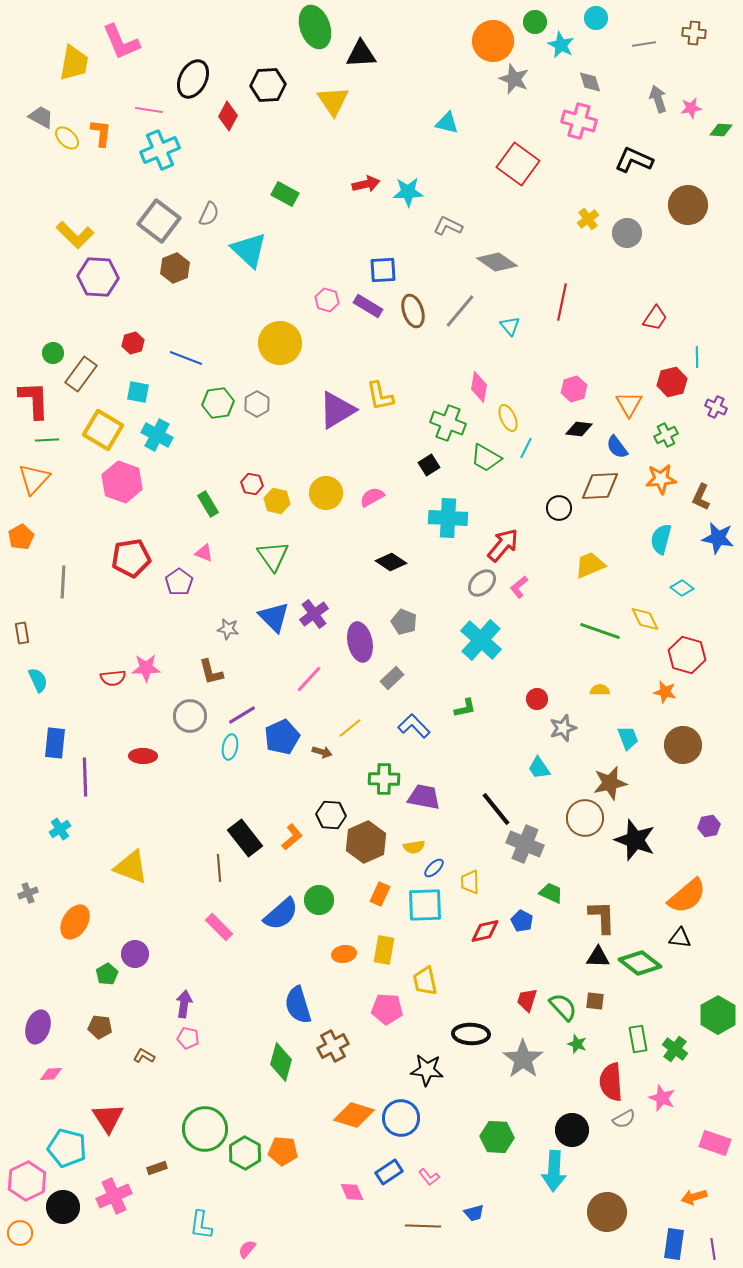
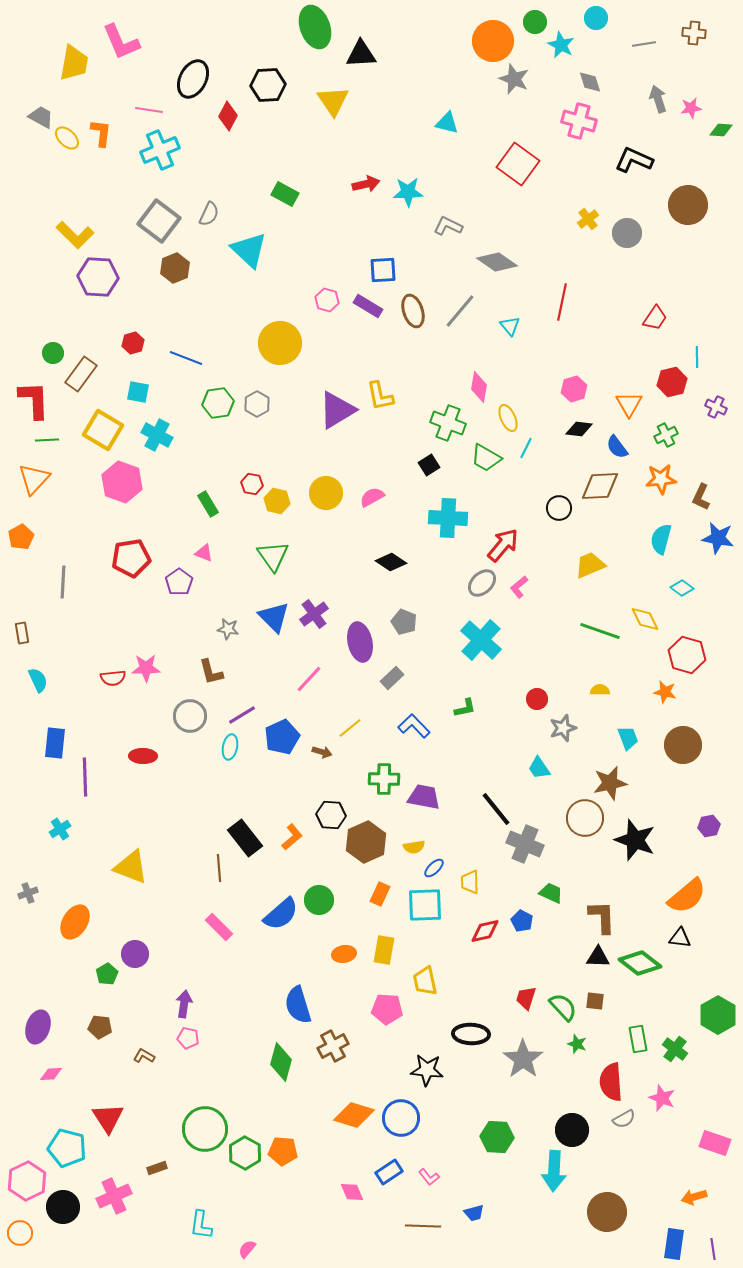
red trapezoid at (527, 1000): moved 1 px left, 2 px up
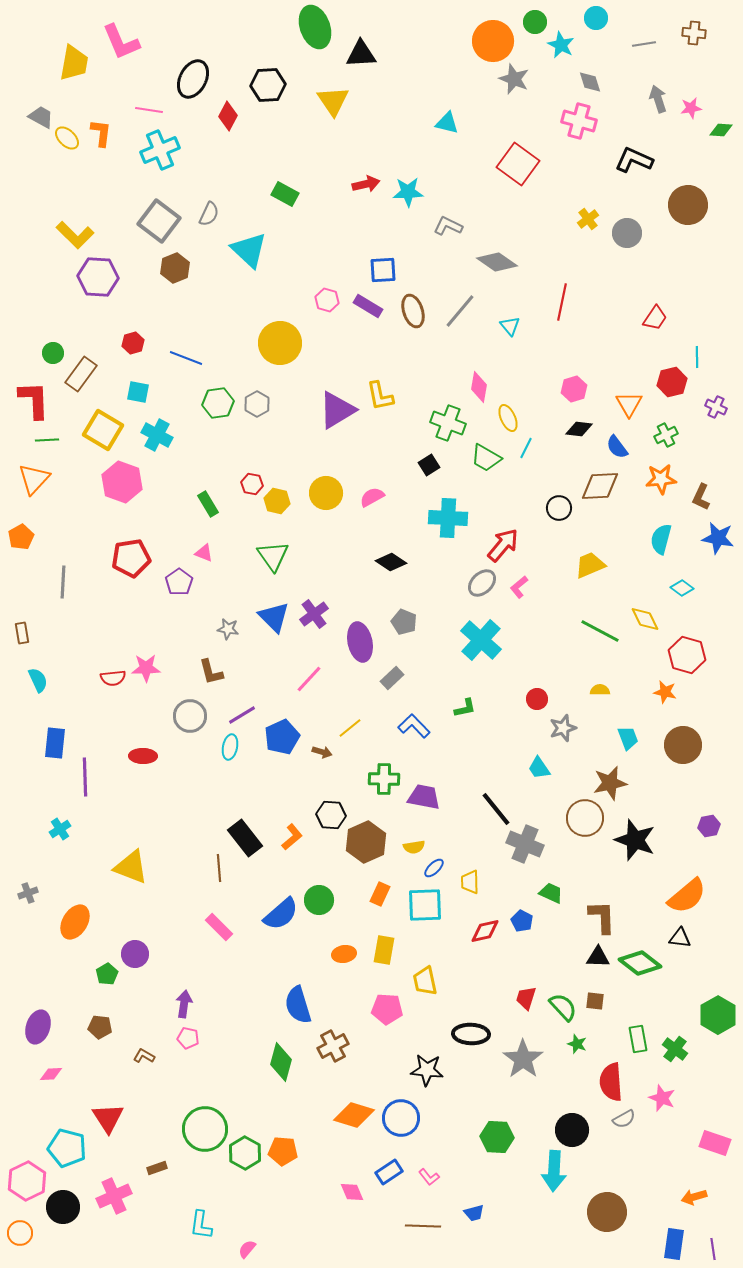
green line at (600, 631): rotated 9 degrees clockwise
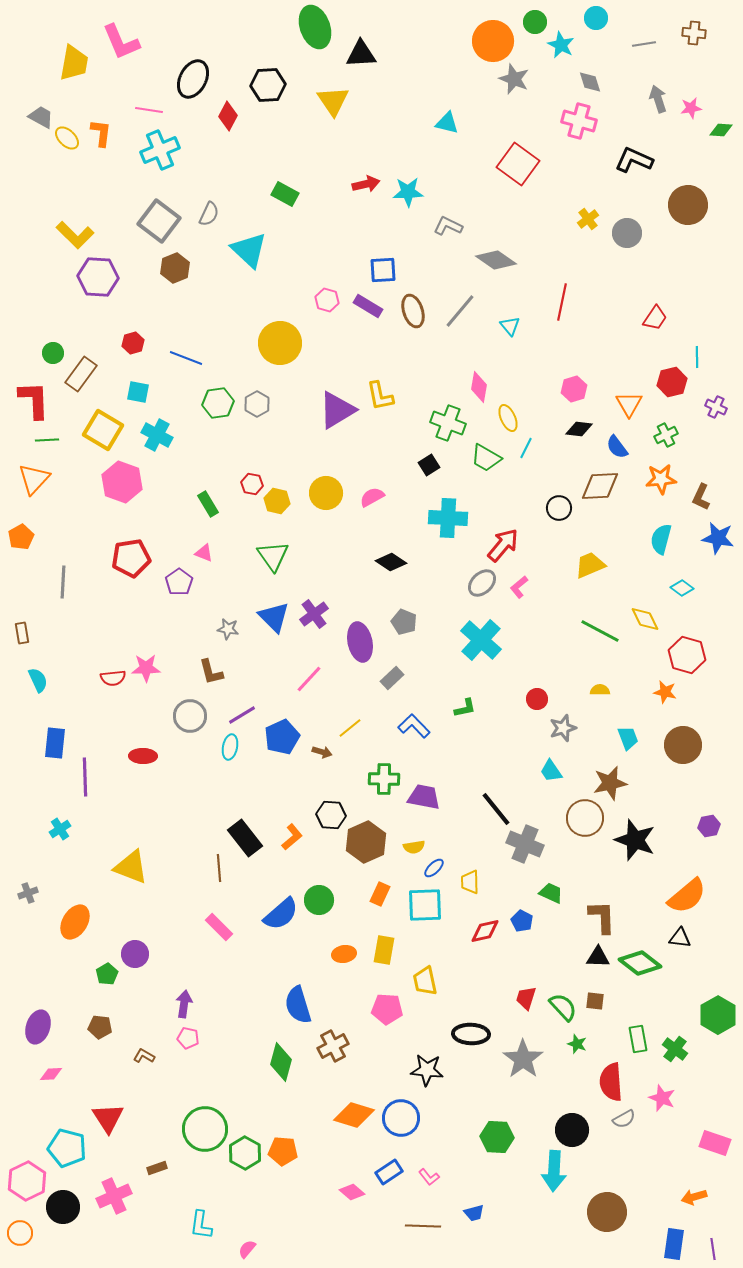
gray diamond at (497, 262): moved 1 px left, 2 px up
cyan trapezoid at (539, 768): moved 12 px right, 3 px down
pink diamond at (352, 1192): rotated 25 degrees counterclockwise
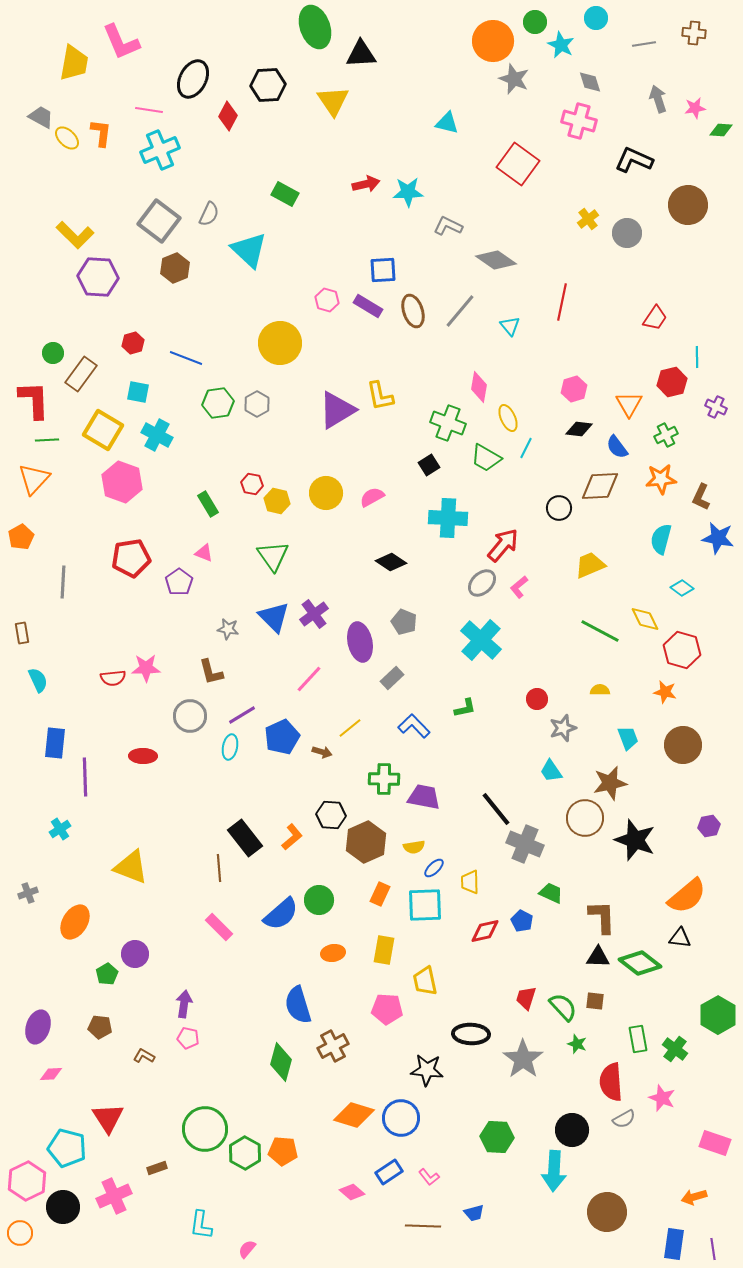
pink star at (691, 108): moved 4 px right
red hexagon at (687, 655): moved 5 px left, 5 px up
orange ellipse at (344, 954): moved 11 px left, 1 px up
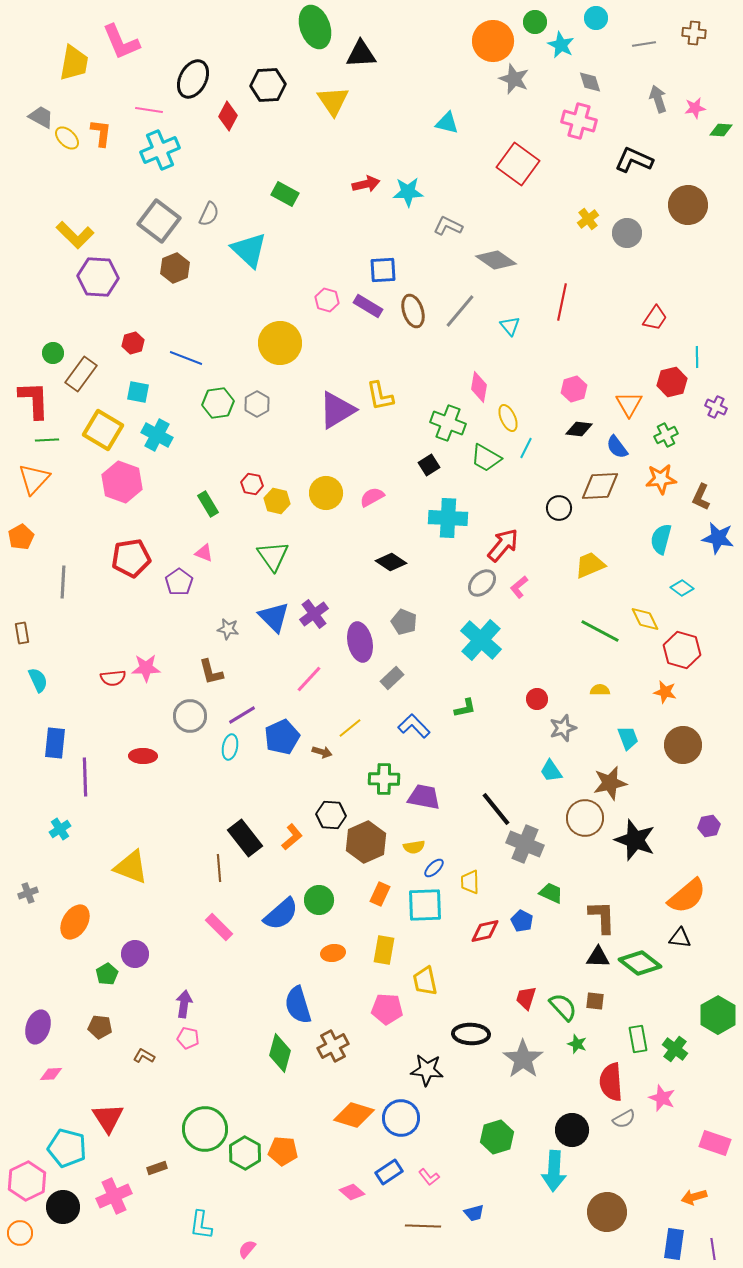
green diamond at (281, 1062): moved 1 px left, 9 px up
green hexagon at (497, 1137): rotated 20 degrees counterclockwise
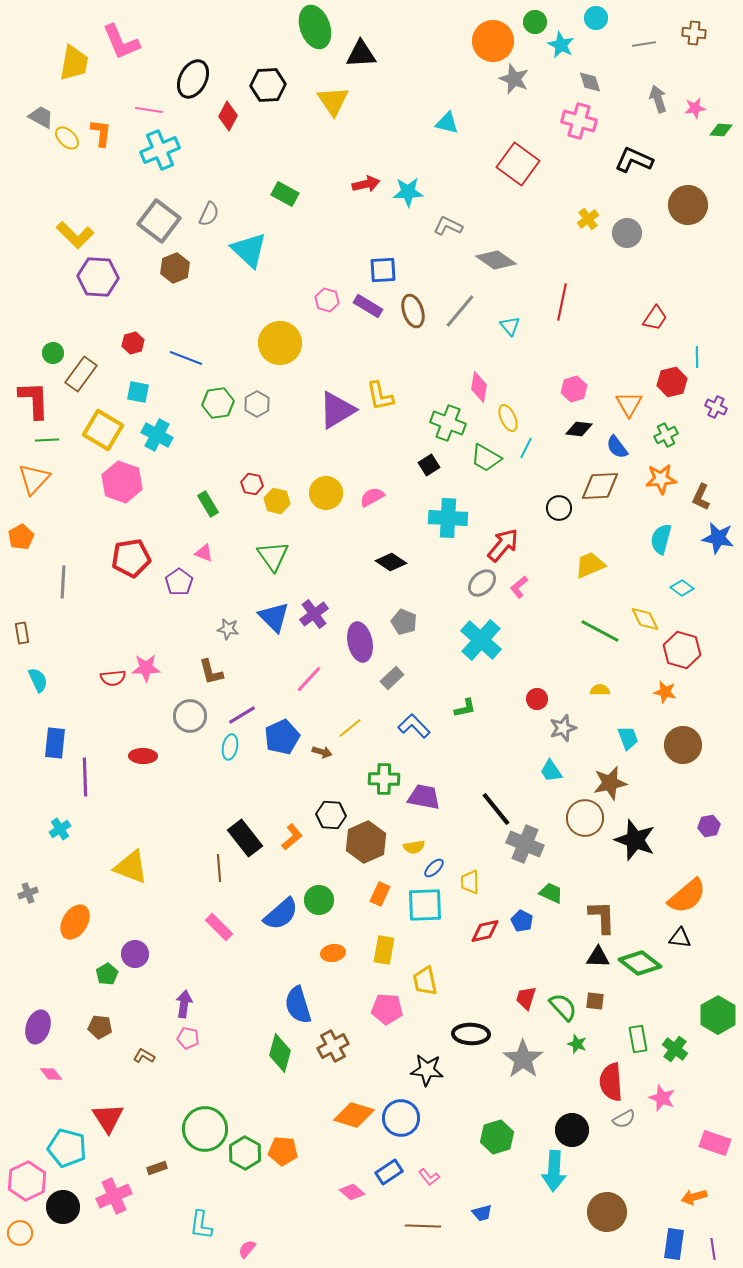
pink diamond at (51, 1074): rotated 55 degrees clockwise
blue trapezoid at (474, 1213): moved 8 px right
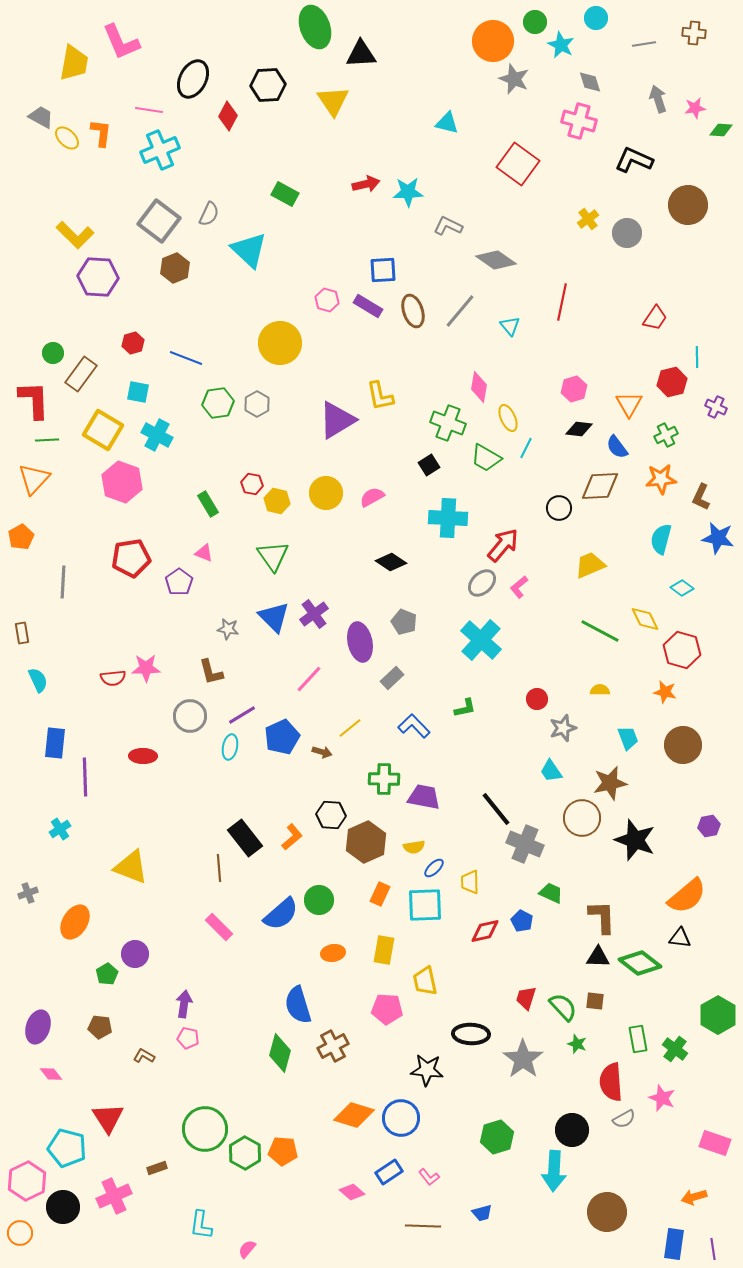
purple triangle at (337, 410): moved 10 px down
brown circle at (585, 818): moved 3 px left
